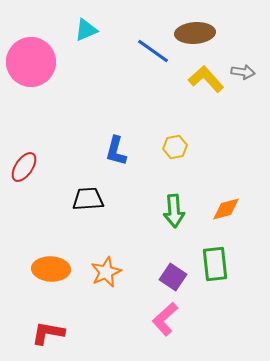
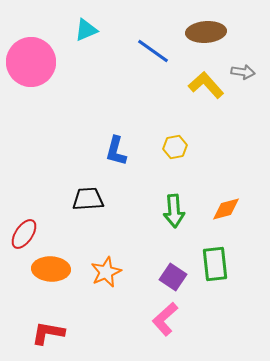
brown ellipse: moved 11 px right, 1 px up
yellow L-shape: moved 6 px down
red ellipse: moved 67 px down
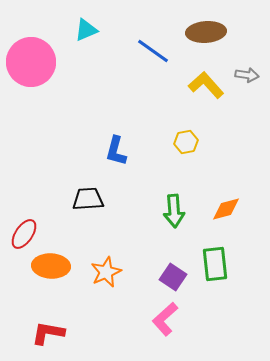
gray arrow: moved 4 px right, 3 px down
yellow hexagon: moved 11 px right, 5 px up
orange ellipse: moved 3 px up
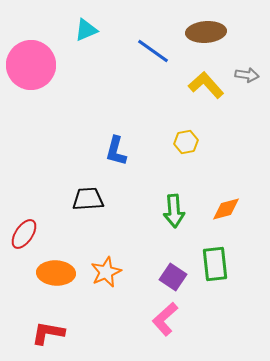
pink circle: moved 3 px down
orange ellipse: moved 5 px right, 7 px down
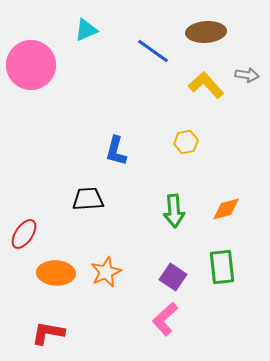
green rectangle: moved 7 px right, 3 px down
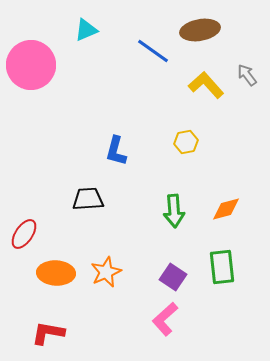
brown ellipse: moved 6 px left, 2 px up; rotated 6 degrees counterclockwise
gray arrow: rotated 135 degrees counterclockwise
